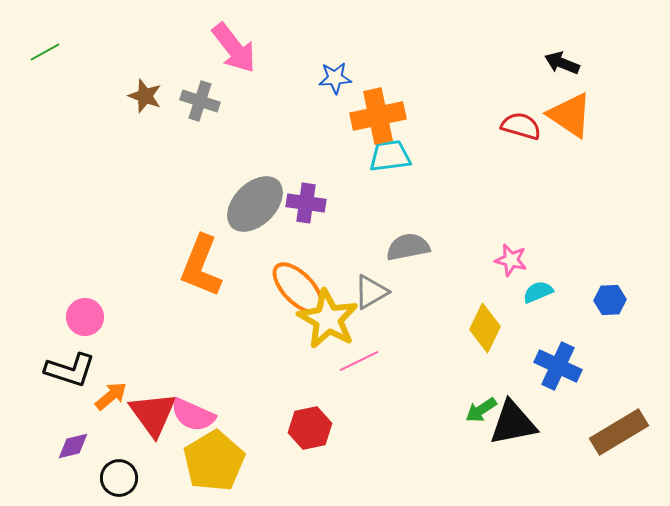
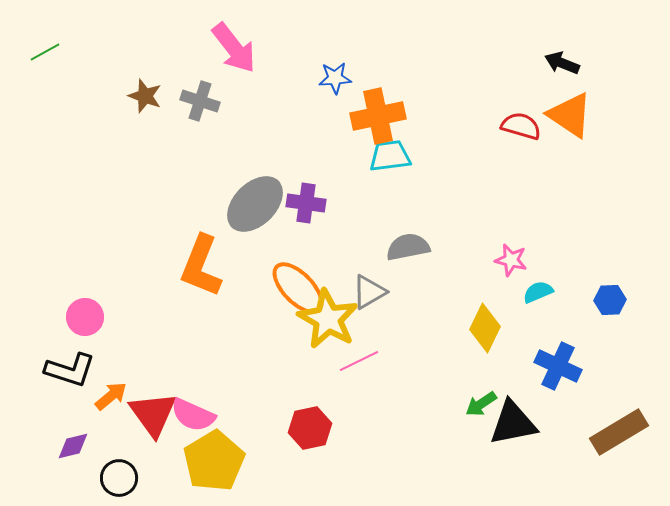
gray triangle: moved 2 px left
green arrow: moved 6 px up
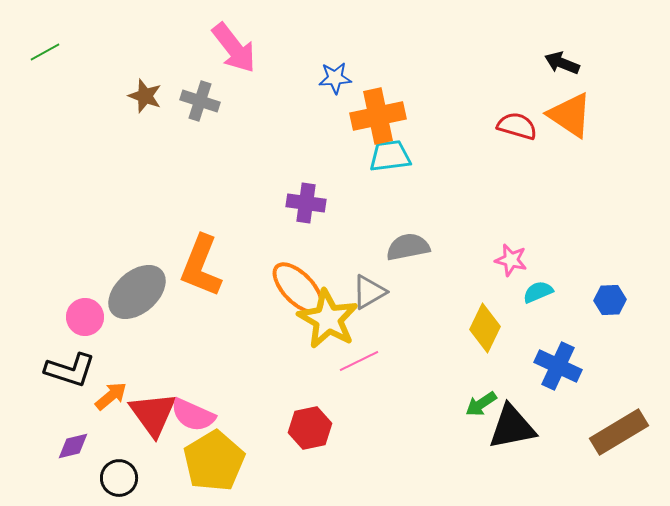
red semicircle: moved 4 px left
gray ellipse: moved 118 px left, 88 px down; rotated 4 degrees clockwise
black triangle: moved 1 px left, 4 px down
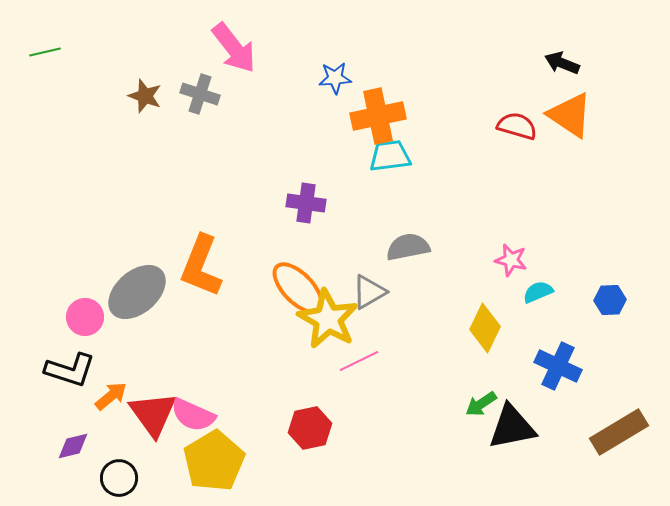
green line: rotated 16 degrees clockwise
gray cross: moved 7 px up
